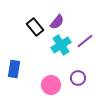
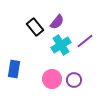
purple circle: moved 4 px left, 2 px down
pink circle: moved 1 px right, 6 px up
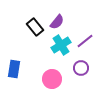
purple circle: moved 7 px right, 12 px up
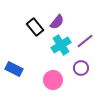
blue rectangle: rotated 72 degrees counterclockwise
pink circle: moved 1 px right, 1 px down
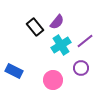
blue rectangle: moved 2 px down
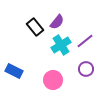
purple circle: moved 5 px right, 1 px down
